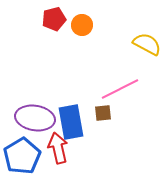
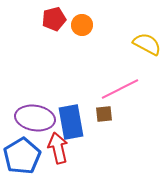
brown square: moved 1 px right, 1 px down
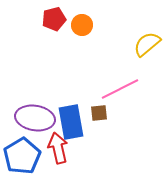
yellow semicircle: rotated 68 degrees counterclockwise
brown square: moved 5 px left, 1 px up
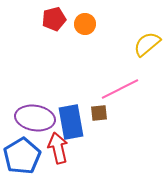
orange circle: moved 3 px right, 1 px up
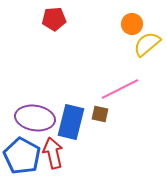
red pentagon: rotated 10 degrees clockwise
orange circle: moved 47 px right
brown square: moved 1 px right, 1 px down; rotated 18 degrees clockwise
blue rectangle: rotated 24 degrees clockwise
red arrow: moved 5 px left, 5 px down
blue pentagon: rotated 12 degrees counterclockwise
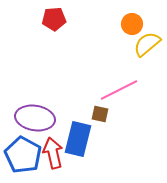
pink line: moved 1 px left, 1 px down
blue rectangle: moved 7 px right, 17 px down
blue pentagon: moved 1 px right, 1 px up
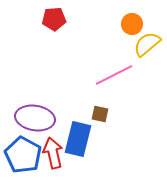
pink line: moved 5 px left, 15 px up
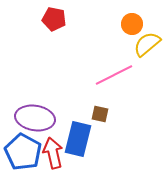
red pentagon: rotated 15 degrees clockwise
blue pentagon: moved 3 px up
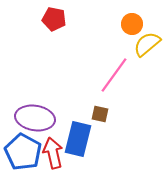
pink line: rotated 27 degrees counterclockwise
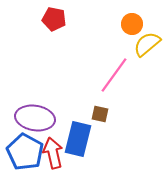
blue pentagon: moved 2 px right
